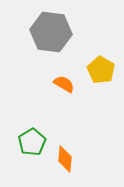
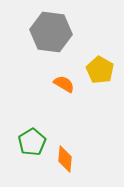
yellow pentagon: moved 1 px left
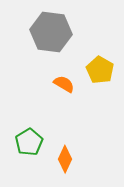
green pentagon: moved 3 px left
orange diamond: rotated 20 degrees clockwise
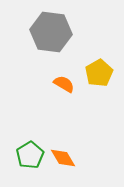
yellow pentagon: moved 1 px left, 3 px down; rotated 12 degrees clockwise
green pentagon: moved 1 px right, 13 px down
orange diamond: moved 2 px left, 1 px up; rotated 56 degrees counterclockwise
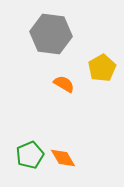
gray hexagon: moved 2 px down
yellow pentagon: moved 3 px right, 5 px up
green pentagon: rotated 8 degrees clockwise
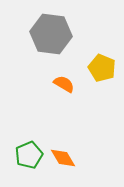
yellow pentagon: rotated 20 degrees counterclockwise
green pentagon: moved 1 px left
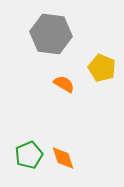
orange diamond: rotated 12 degrees clockwise
